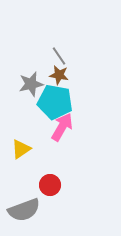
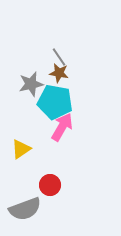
gray line: moved 1 px down
brown star: moved 2 px up
gray semicircle: moved 1 px right, 1 px up
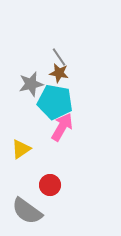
gray semicircle: moved 2 px right, 2 px down; rotated 56 degrees clockwise
